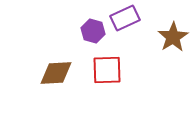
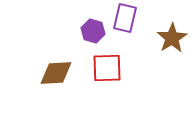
purple rectangle: rotated 52 degrees counterclockwise
brown star: moved 1 px left, 1 px down
red square: moved 2 px up
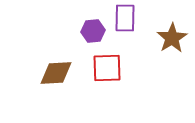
purple rectangle: rotated 12 degrees counterclockwise
purple hexagon: rotated 20 degrees counterclockwise
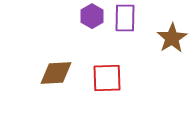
purple hexagon: moved 1 px left, 15 px up; rotated 25 degrees counterclockwise
red square: moved 10 px down
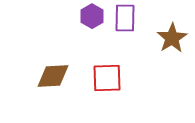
brown diamond: moved 3 px left, 3 px down
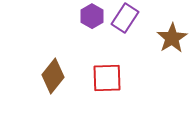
purple rectangle: rotated 32 degrees clockwise
brown diamond: rotated 48 degrees counterclockwise
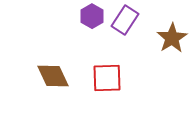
purple rectangle: moved 2 px down
brown diamond: rotated 64 degrees counterclockwise
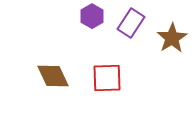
purple rectangle: moved 6 px right, 3 px down
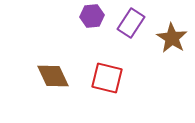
purple hexagon: rotated 25 degrees clockwise
brown star: rotated 8 degrees counterclockwise
red square: rotated 16 degrees clockwise
